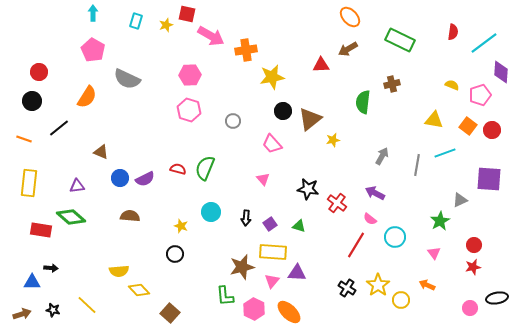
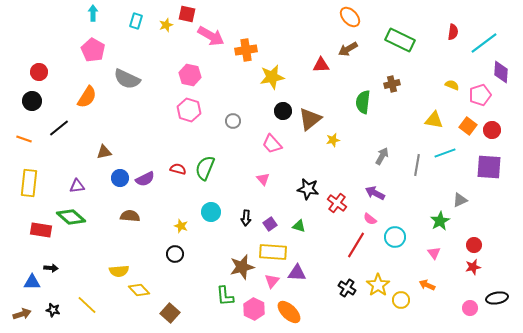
pink hexagon at (190, 75): rotated 15 degrees clockwise
brown triangle at (101, 152): moved 3 px right; rotated 35 degrees counterclockwise
purple square at (489, 179): moved 12 px up
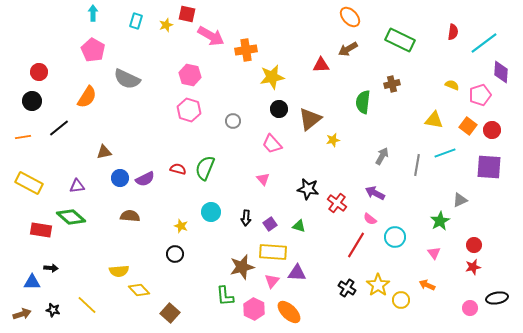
black circle at (283, 111): moved 4 px left, 2 px up
orange line at (24, 139): moved 1 px left, 2 px up; rotated 28 degrees counterclockwise
yellow rectangle at (29, 183): rotated 68 degrees counterclockwise
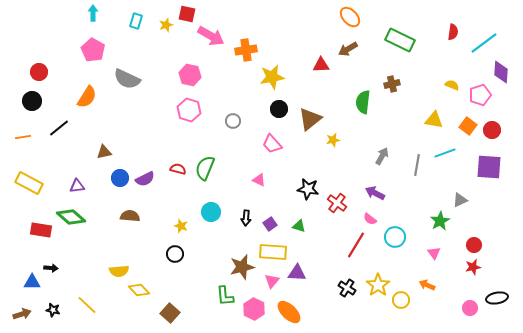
pink triangle at (263, 179): moved 4 px left, 1 px down; rotated 24 degrees counterclockwise
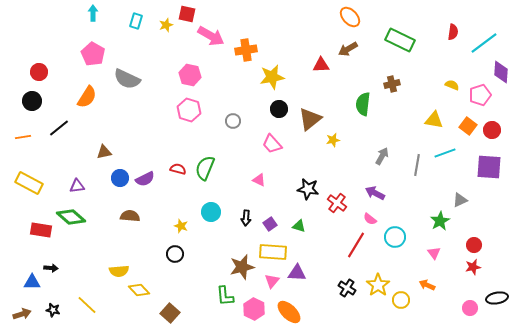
pink pentagon at (93, 50): moved 4 px down
green semicircle at (363, 102): moved 2 px down
